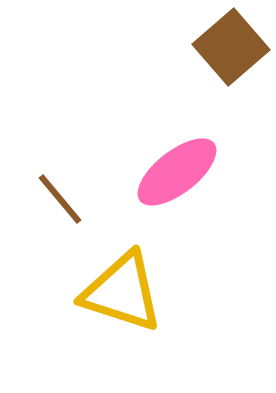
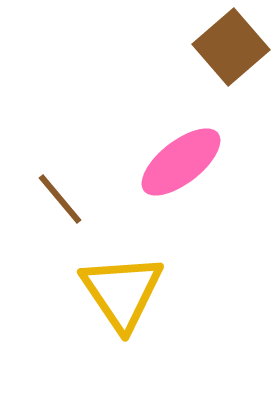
pink ellipse: moved 4 px right, 10 px up
yellow triangle: rotated 38 degrees clockwise
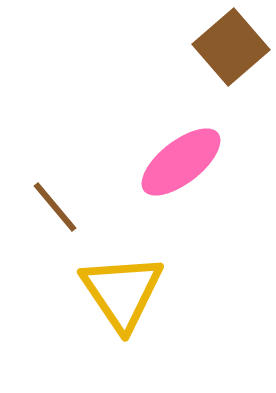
brown line: moved 5 px left, 8 px down
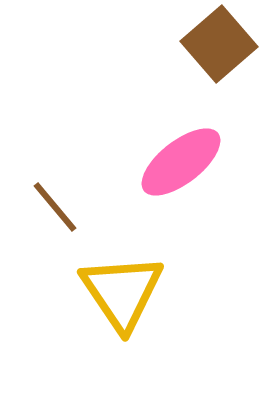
brown square: moved 12 px left, 3 px up
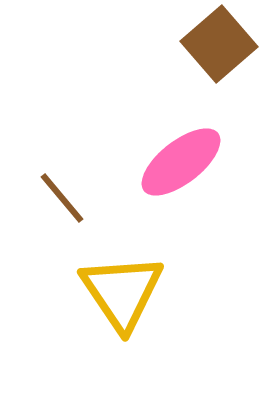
brown line: moved 7 px right, 9 px up
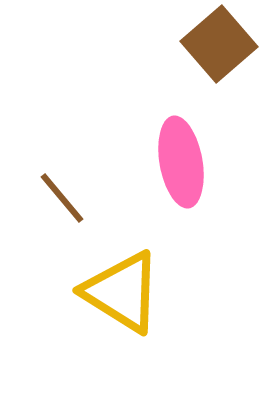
pink ellipse: rotated 62 degrees counterclockwise
yellow triangle: rotated 24 degrees counterclockwise
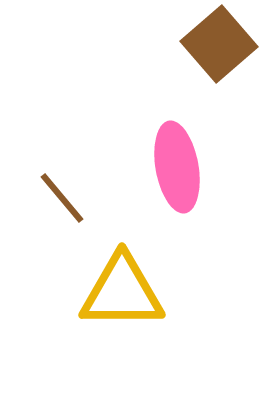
pink ellipse: moved 4 px left, 5 px down
yellow triangle: rotated 32 degrees counterclockwise
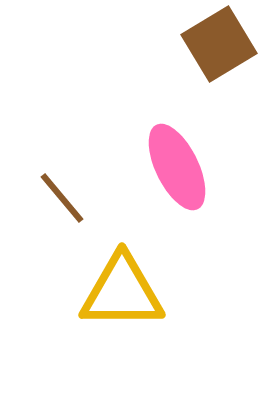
brown square: rotated 10 degrees clockwise
pink ellipse: rotated 16 degrees counterclockwise
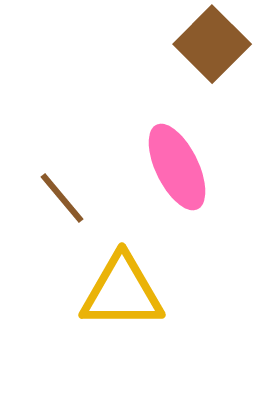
brown square: moved 7 px left; rotated 14 degrees counterclockwise
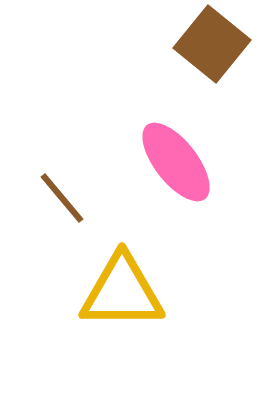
brown square: rotated 6 degrees counterclockwise
pink ellipse: moved 1 px left, 5 px up; rotated 12 degrees counterclockwise
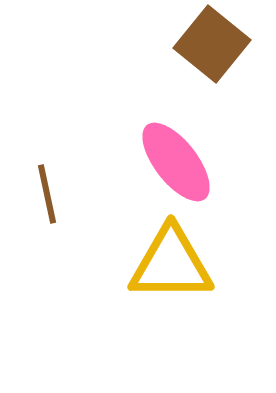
brown line: moved 15 px left, 4 px up; rotated 28 degrees clockwise
yellow triangle: moved 49 px right, 28 px up
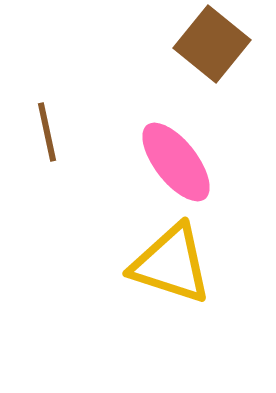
brown line: moved 62 px up
yellow triangle: rotated 18 degrees clockwise
